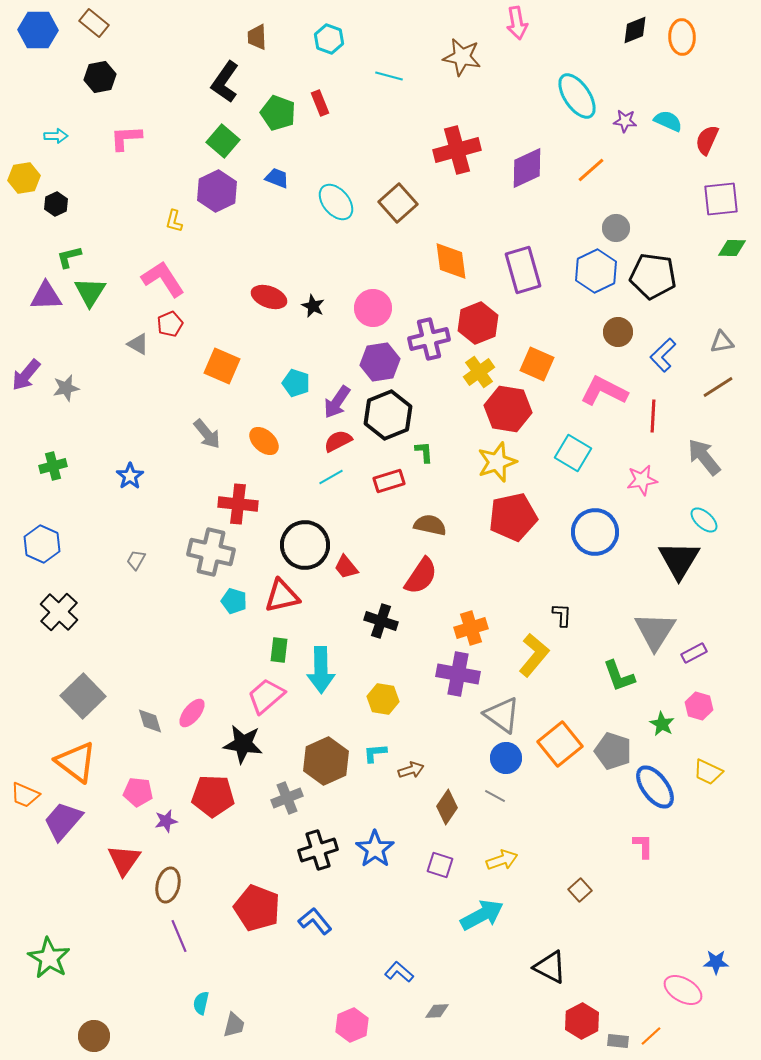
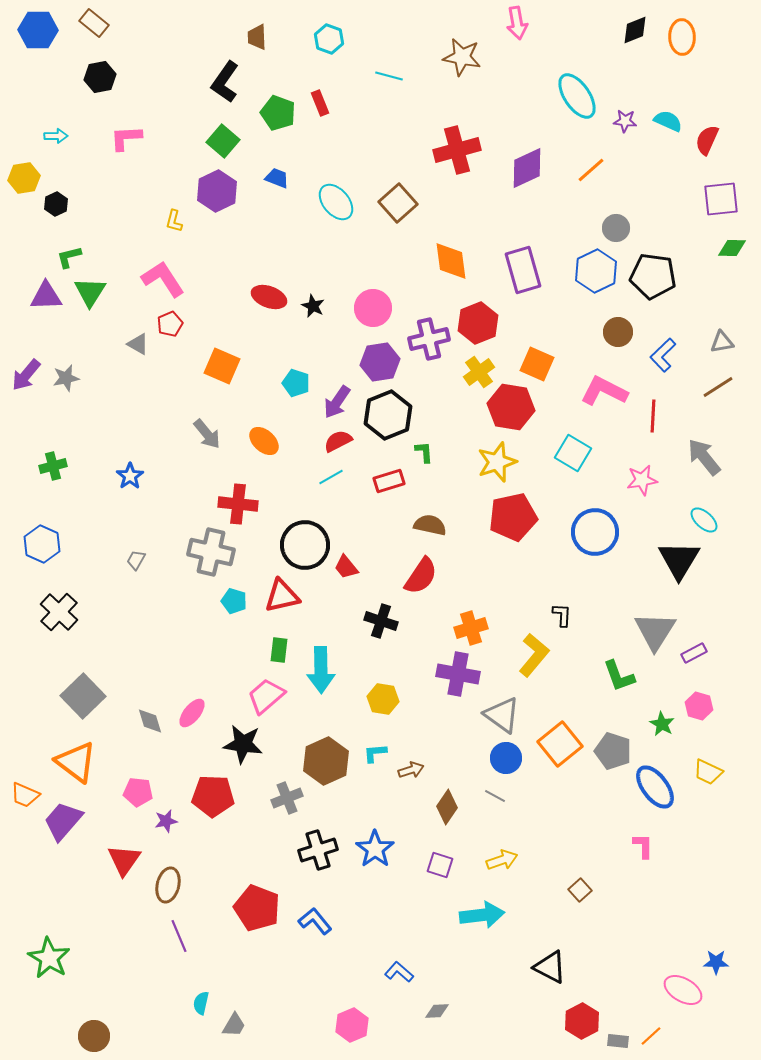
gray star at (66, 388): moved 10 px up
red hexagon at (508, 409): moved 3 px right, 2 px up
cyan arrow at (482, 915): rotated 21 degrees clockwise
gray trapezoid at (234, 1025): rotated 16 degrees clockwise
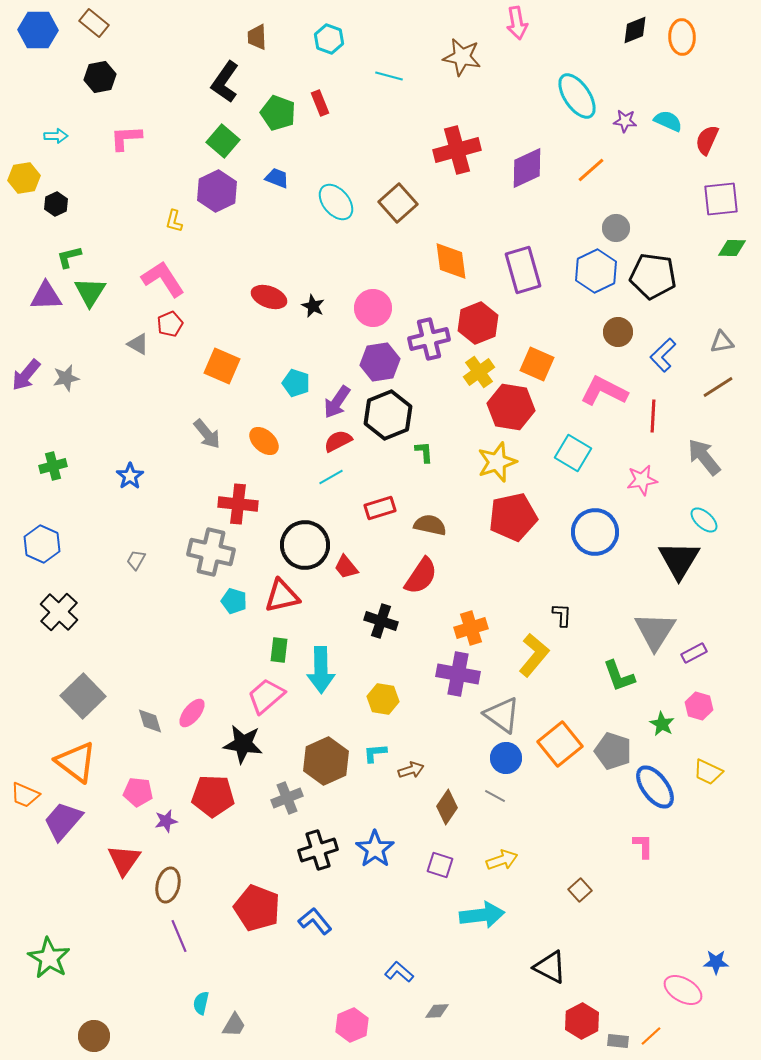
red rectangle at (389, 481): moved 9 px left, 27 px down
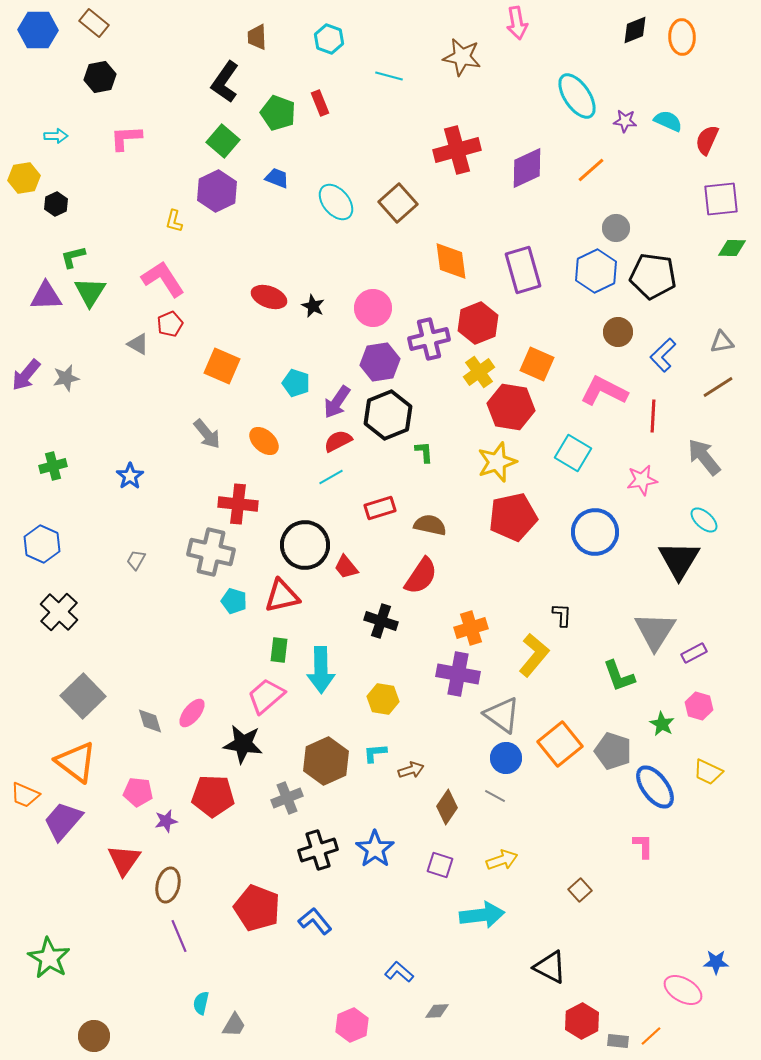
green L-shape at (69, 257): moved 4 px right
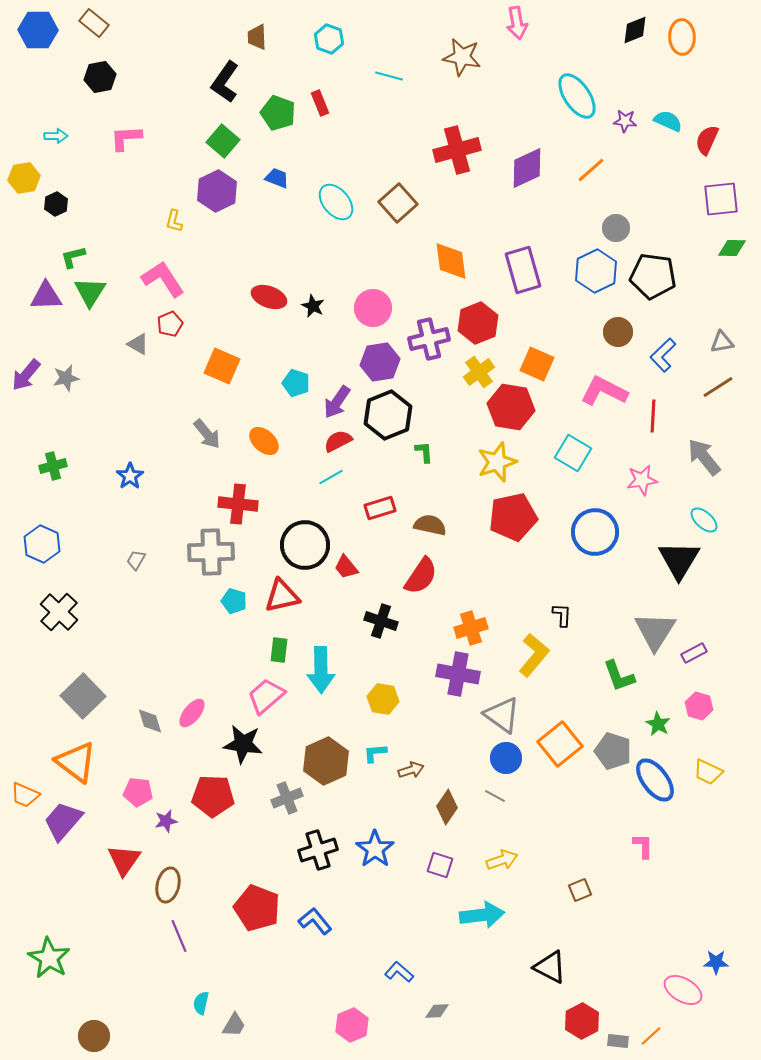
gray cross at (211, 552): rotated 15 degrees counterclockwise
green star at (662, 724): moved 4 px left
blue ellipse at (655, 787): moved 7 px up
brown square at (580, 890): rotated 20 degrees clockwise
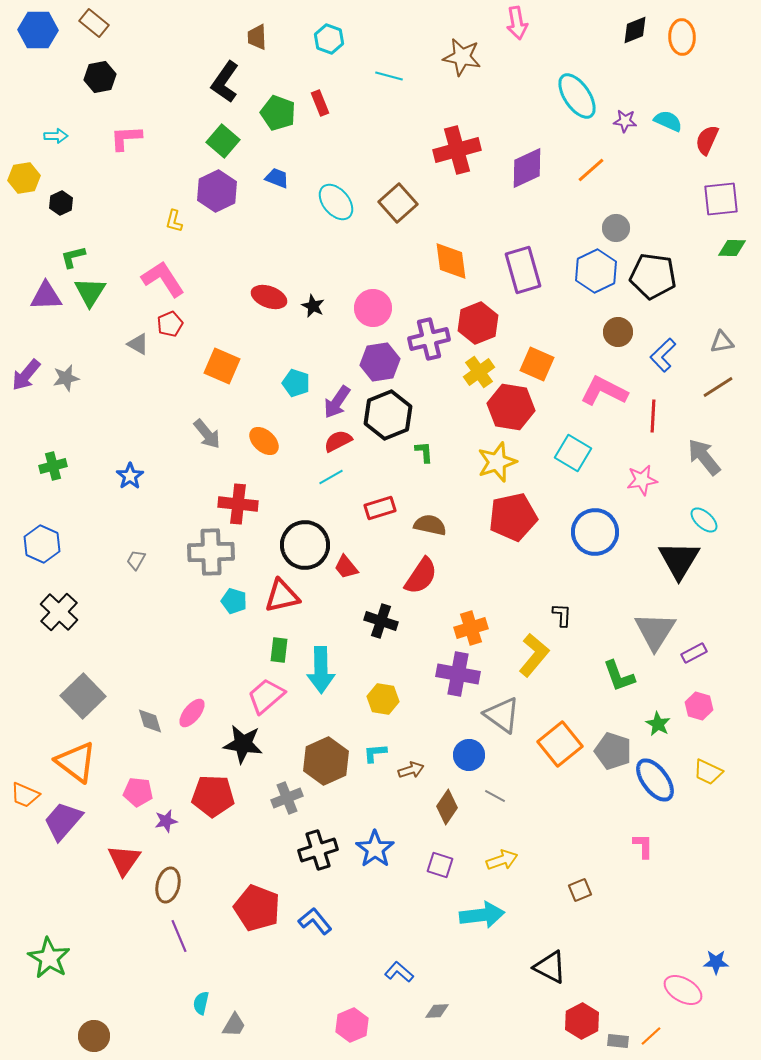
black hexagon at (56, 204): moved 5 px right, 1 px up
blue circle at (506, 758): moved 37 px left, 3 px up
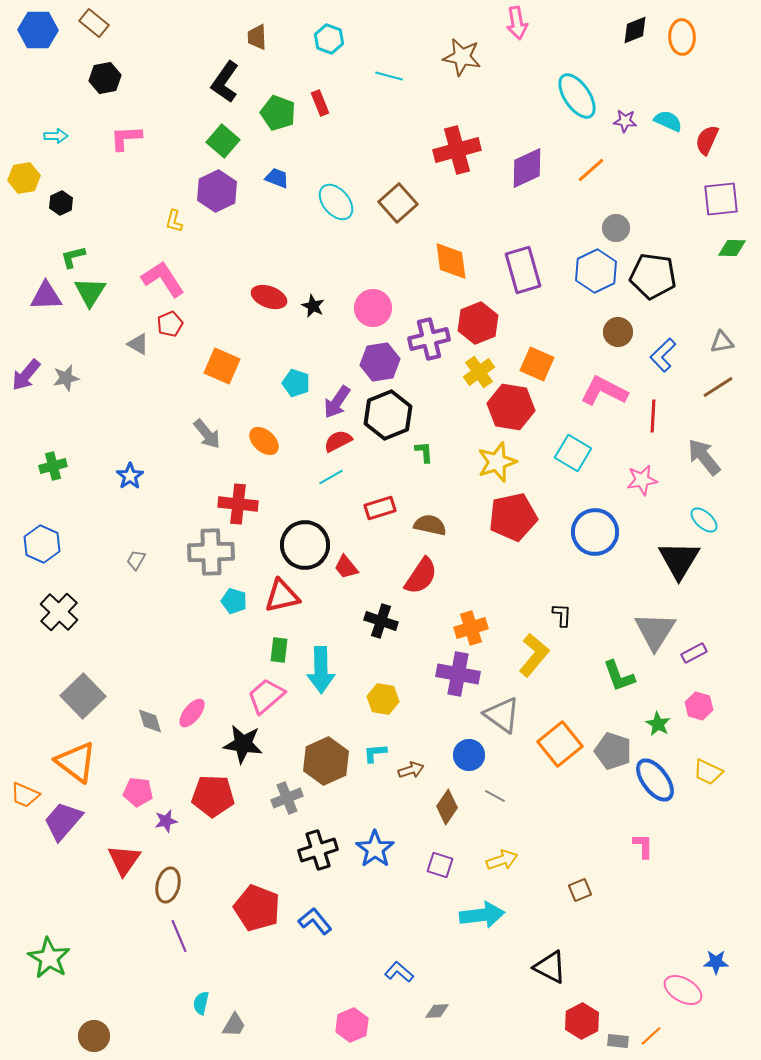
black hexagon at (100, 77): moved 5 px right, 1 px down
